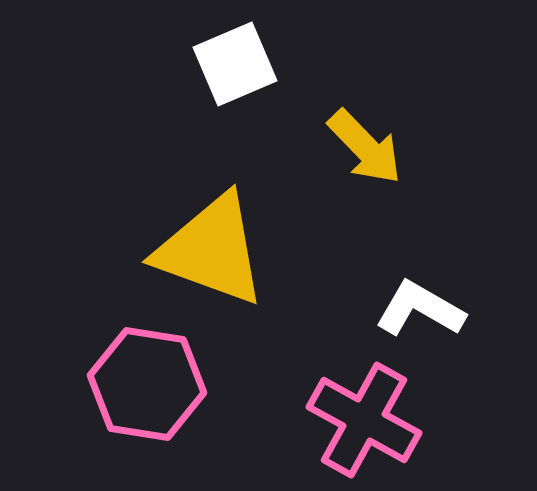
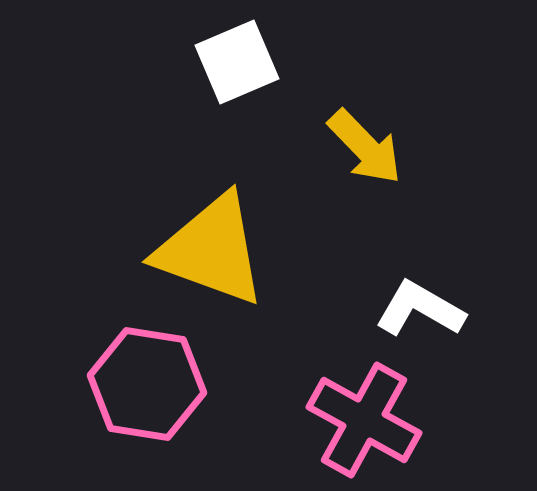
white square: moved 2 px right, 2 px up
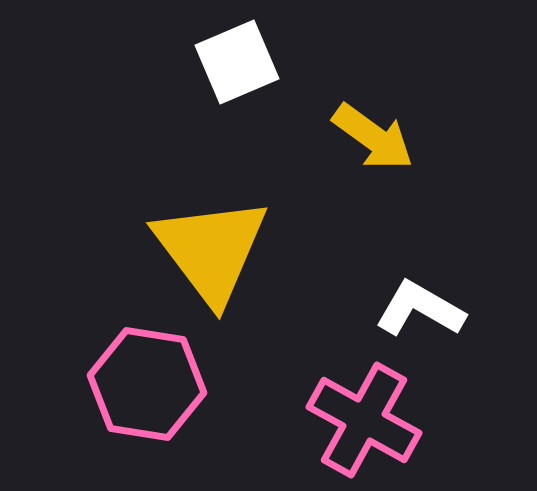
yellow arrow: moved 8 px right, 10 px up; rotated 10 degrees counterclockwise
yellow triangle: rotated 33 degrees clockwise
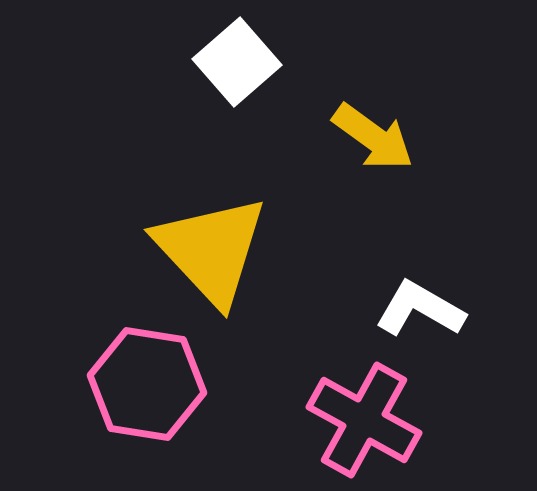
white square: rotated 18 degrees counterclockwise
yellow triangle: rotated 6 degrees counterclockwise
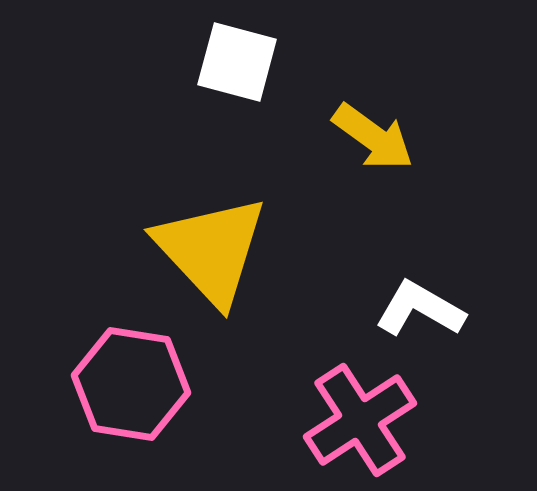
white square: rotated 34 degrees counterclockwise
pink hexagon: moved 16 px left
pink cross: moved 4 px left; rotated 28 degrees clockwise
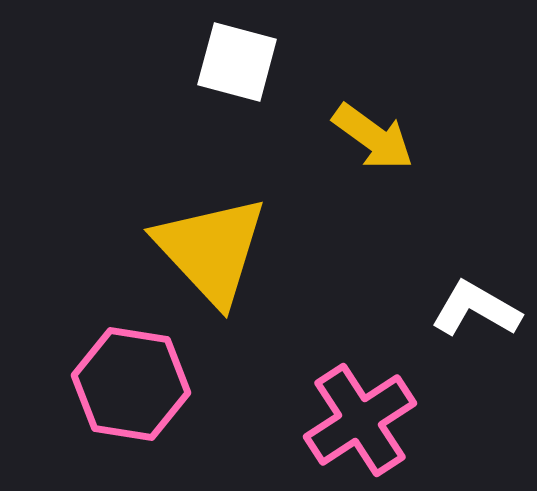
white L-shape: moved 56 px right
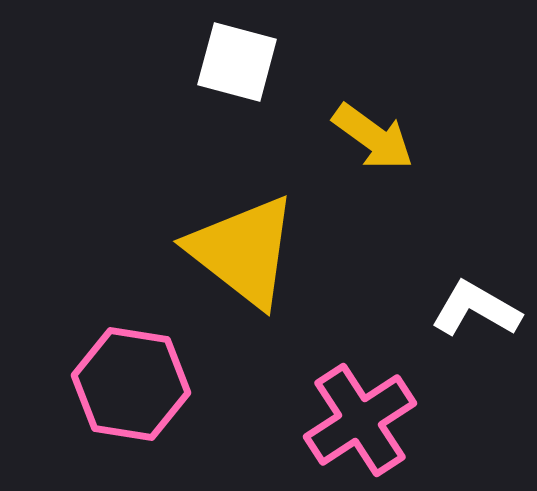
yellow triangle: moved 32 px right, 1 px down; rotated 9 degrees counterclockwise
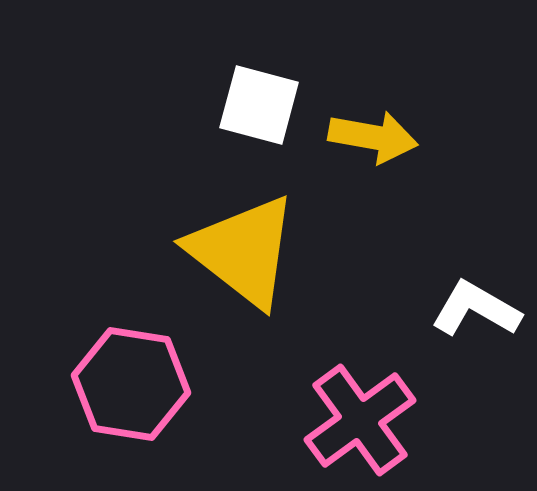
white square: moved 22 px right, 43 px down
yellow arrow: rotated 26 degrees counterclockwise
pink cross: rotated 3 degrees counterclockwise
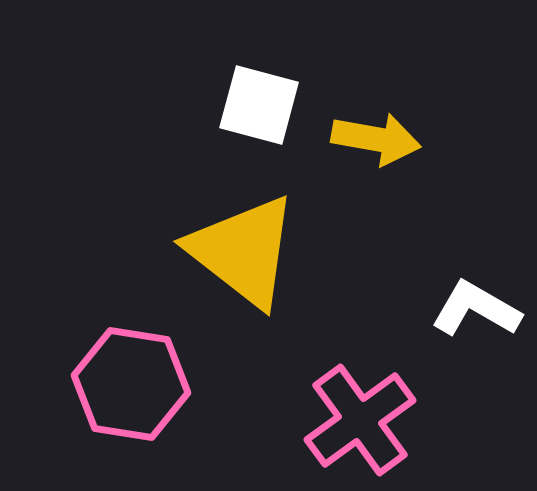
yellow arrow: moved 3 px right, 2 px down
